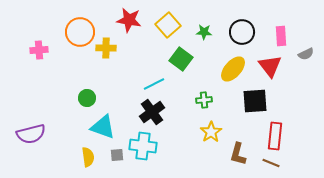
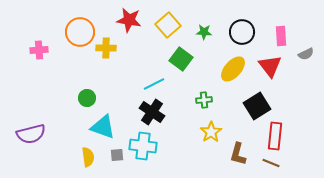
black square: moved 2 px right, 5 px down; rotated 28 degrees counterclockwise
black cross: rotated 20 degrees counterclockwise
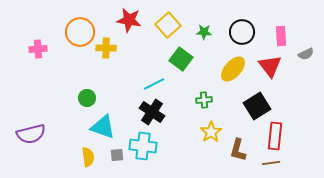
pink cross: moved 1 px left, 1 px up
brown L-shape: moved 4 px up
brown line: rotated 30 degrees counterclockwise
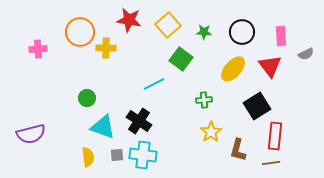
black cross: moved 13 px left, 9 px down
cyan cross: moved 9 px down
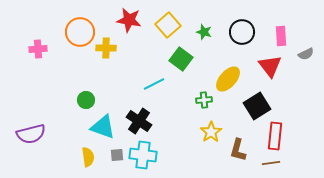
green star: rotated 14 degrees clockwise
yellow ellipse: moved 5 px left, 10 px down
green circle: moved 1 px left, 2 px down
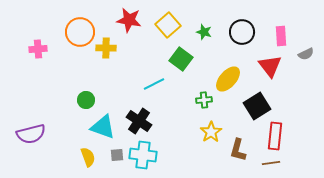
yellow semicircle: rotated 12 degrees counterclockwise
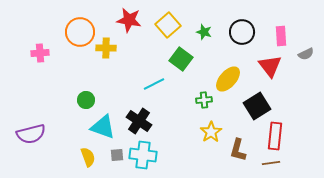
pink cross: moved 2 px right, 4 px down
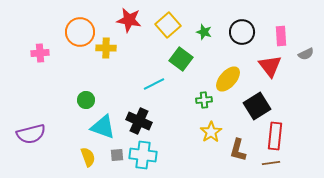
black cross: rotated 10 degrees counterclockwise
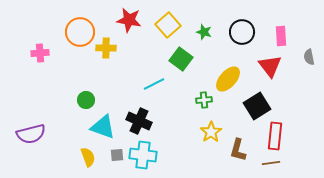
gray semicircle: moved 3 px right, 3 px down; rotated 105 degrees clockwise
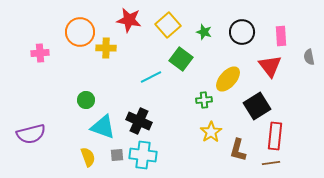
cyan line: moved 3 px left, 7 px up
